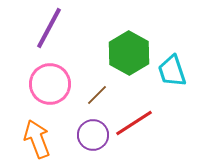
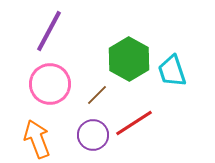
purple line: moved 3 px down
green hexagon: moved 6 px down
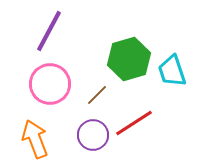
green hexagon: rotated 15 degrees clockwise
orange arrow: moved 2 px left
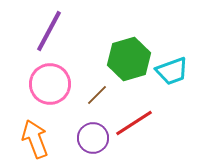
cyan trapezoid: rotated 92 degrees counterclockwise
purple circle: moved 3 px down
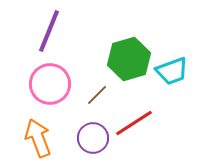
purple line: rotated 6 degrees counterclockwise
orange arrow: moved 3 px right, 1 px up
